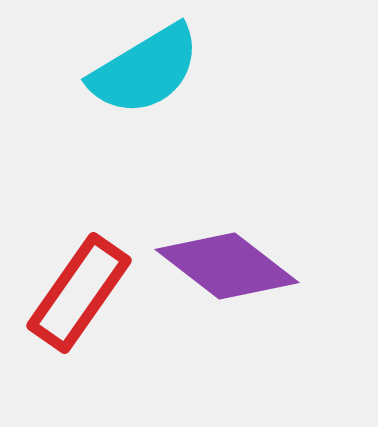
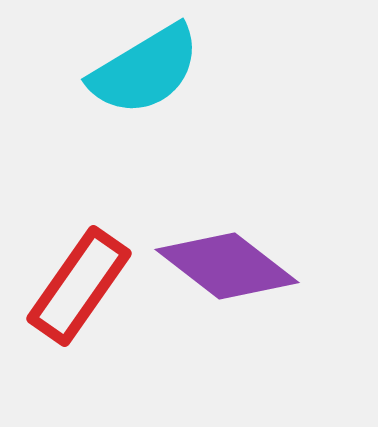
red rectangle: moved 7 px up
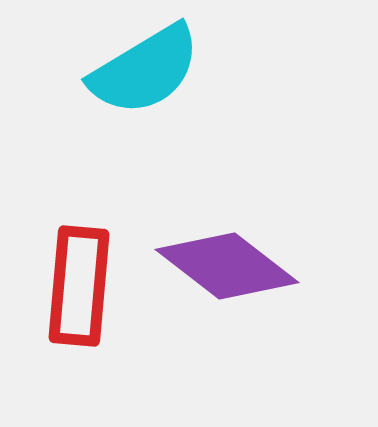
red rectangle: rotated 30 degrees counterclockwise
